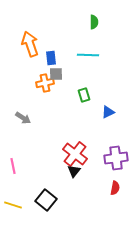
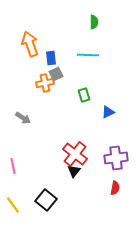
gray square: rotated 24 degrees counterclockwise
yellow line: rotated 36 degrees clockwise
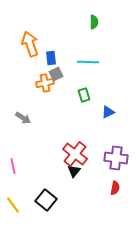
cyan line: moved 7 px down
purple cross: rotated 15 degrees clockwise
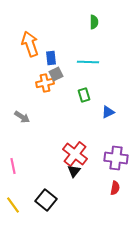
gray arrow: moved 1 px left, 1 px up
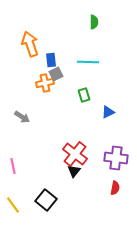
blue rectangle: moved 2 px down
